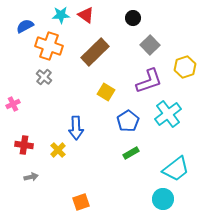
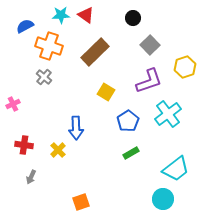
gray arrow: rotated 128 degrees clockwise
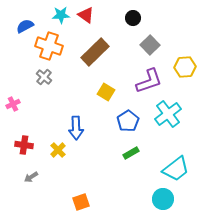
yellow hexagon: rotated 15 degrees clockwise
gray arrow: rotated 32 degrees clockwise
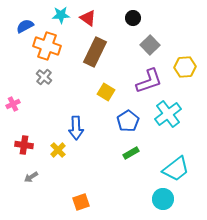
red triangle: moved 2 px right, 3 px down
orange cross: moved 2 px left
brown rectangle: rotated 20 degrees counterclockwise
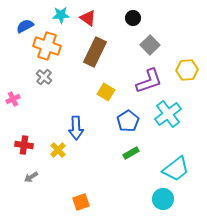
yellow hexagon: moved 2 px right, 3 px down
pink cross: moved 5 px up
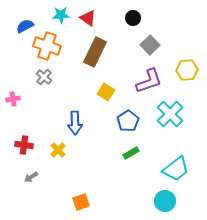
pink cross: rotated 16 degrees clockwise
cyan cross: moved 2 px right; rotated 8 degrees counterclockwise
blue arrow: moved 1 px left, 5 px up
cyan circle: moved 2 px right, 2 px down
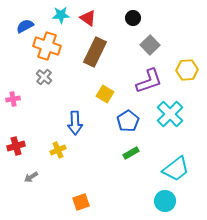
yellow square: moved 1 px left, 2 px down
red cross: moved 8 px left, 1 px down; rotated 24 degrees counterclockwise
yellow cross: rotated 21 degrees clockwise
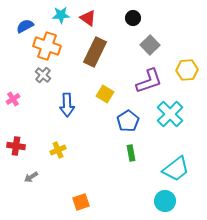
gray cross: moved 1 px left, 2 px up
pink cross: rotated 24 degrees counterclockwise
blue arrow: moved 8 px left, 18 px up
red cross: rotated 24 degrees clockwise
green rectangle: rotated 70 degrees counterclockwise
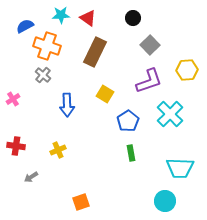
cyan trapezoid: moved 4 px right, 1 px up; rotated 40 degrees clockwise
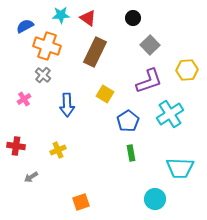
pink cross: moved 11 px right
cyan cross: rotated 12 degrees clockwise
cyan circle: moved 10 px left, 2 px up
